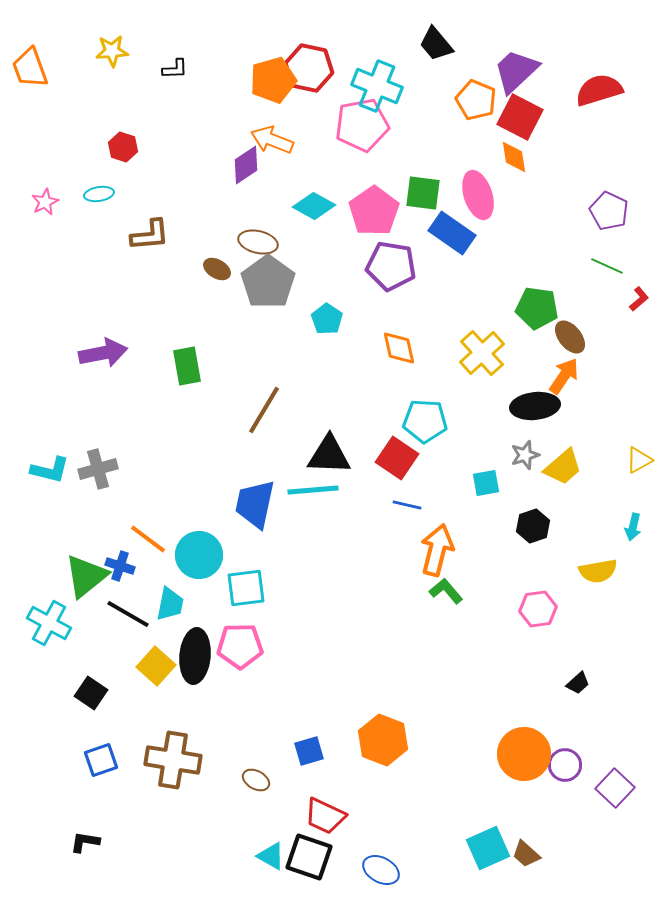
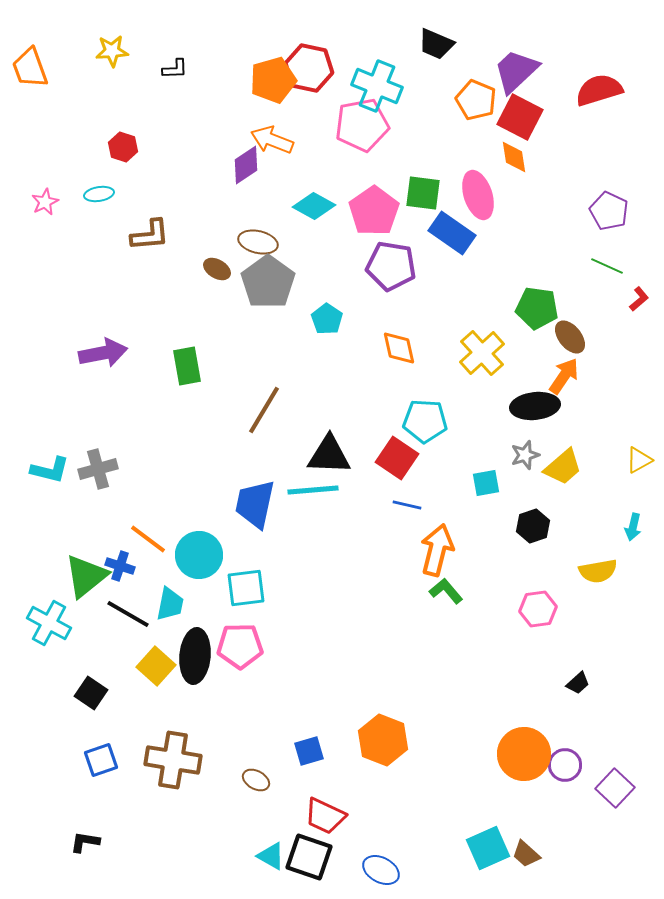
black trapezoid at (436, 44): rotated 27 degrees counterclockwise
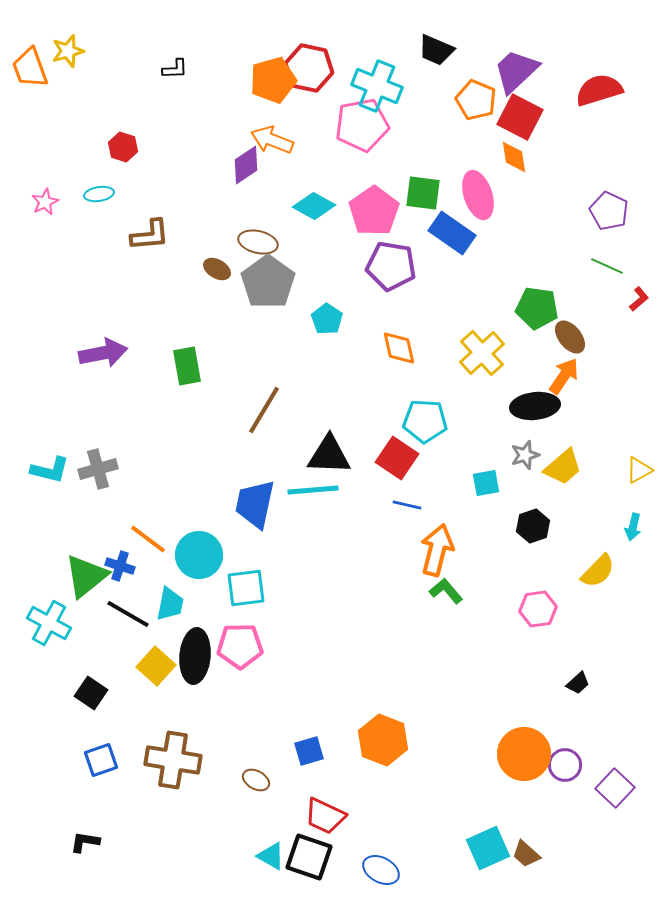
black trapezoid at (436, 44): moved 6 px down
yellow star at (112, 51): moved 44 px left; rotated 12 degrees counterclockwise
yellow triangle at (639, 460): moved 10 px down
yellow semicircle at (598, 571): rotated 36 degrees counterclockwise
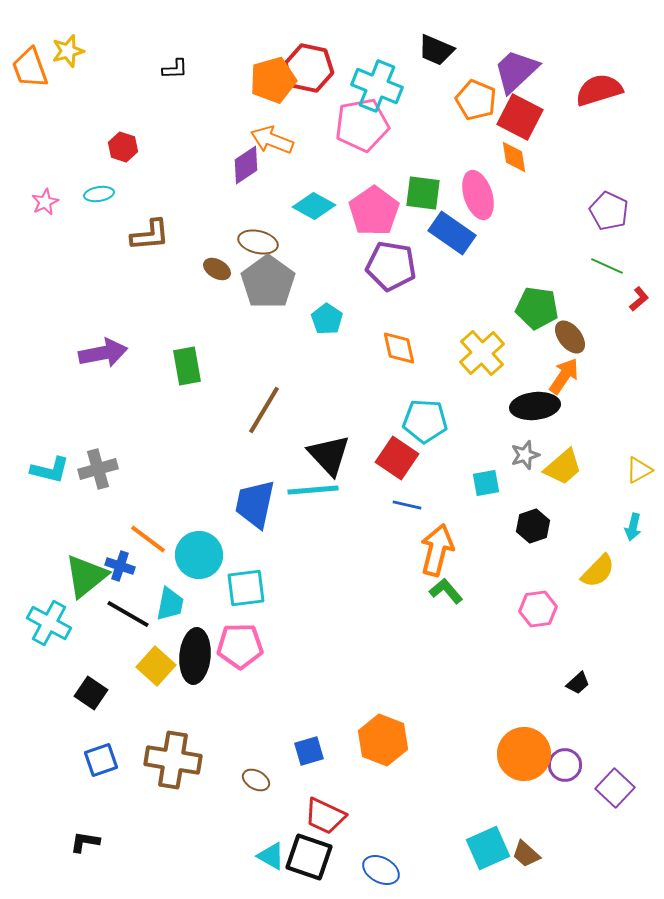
black triangle at (329, 455): rotated 45 degrees clockwise
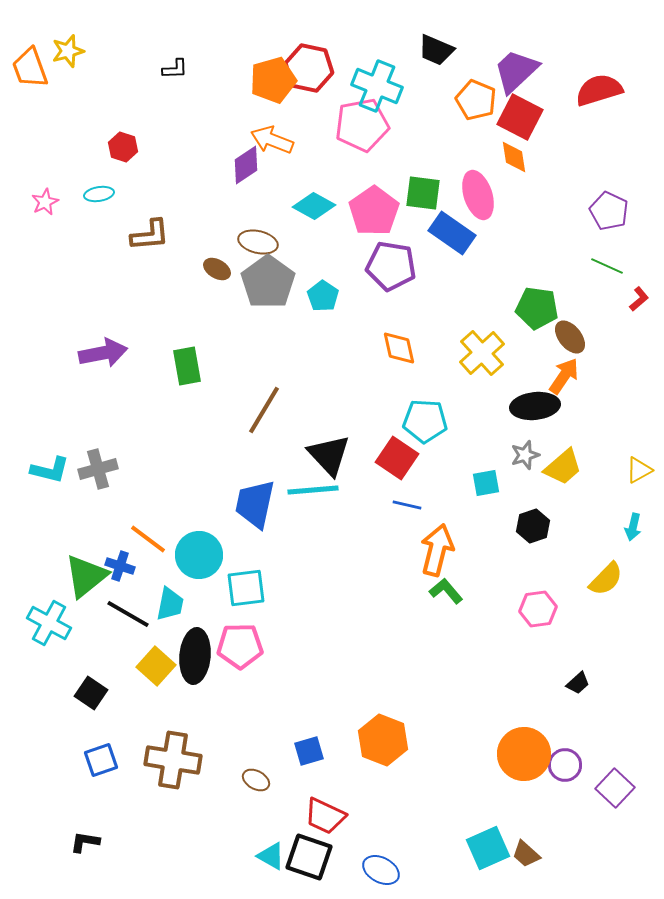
cyan pentagon at (327, 319): moved 4 px left, 23 px up
yellow semicircle at (598, 571): moved 8 px right, 8 px down
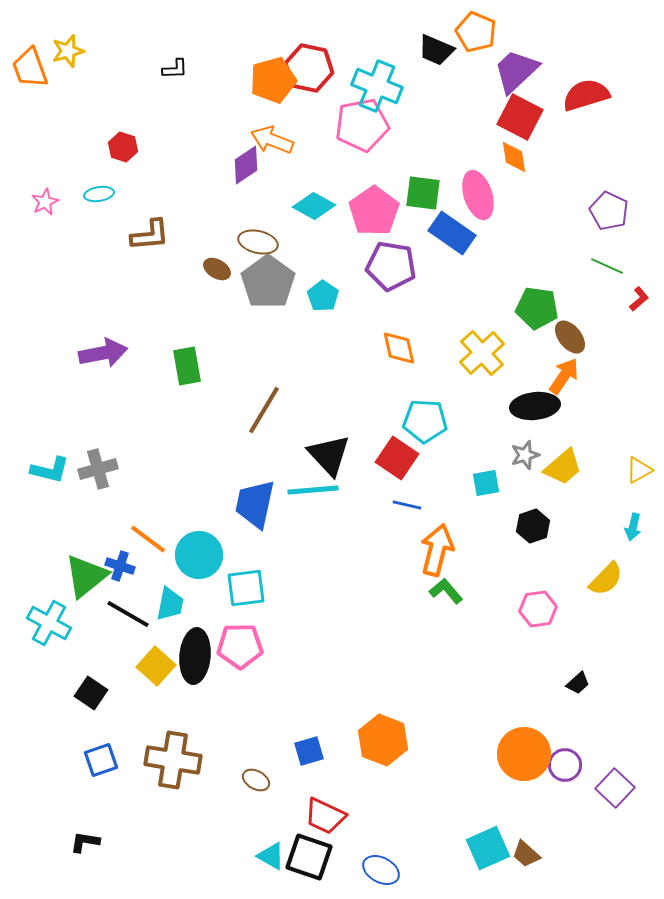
red semicircle at (599, 90): moved 13 px left, 5 px down
orange pentagon at (476, 100): moved 68 px up
